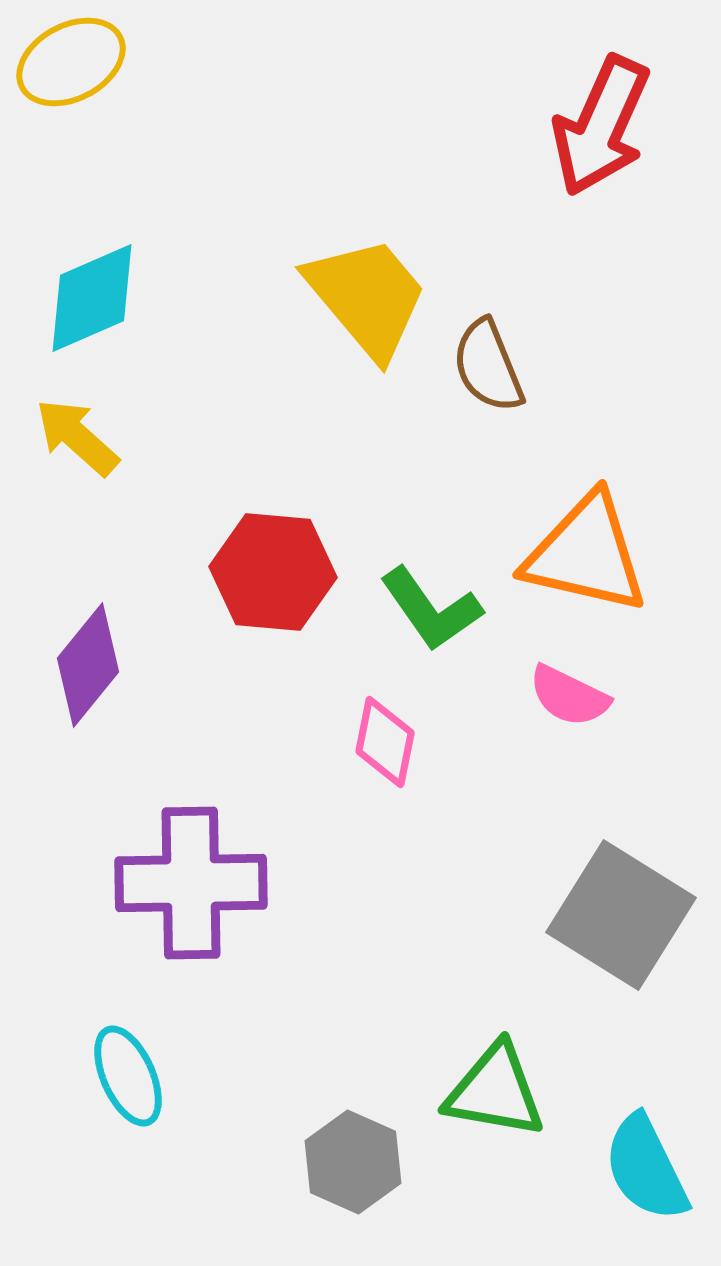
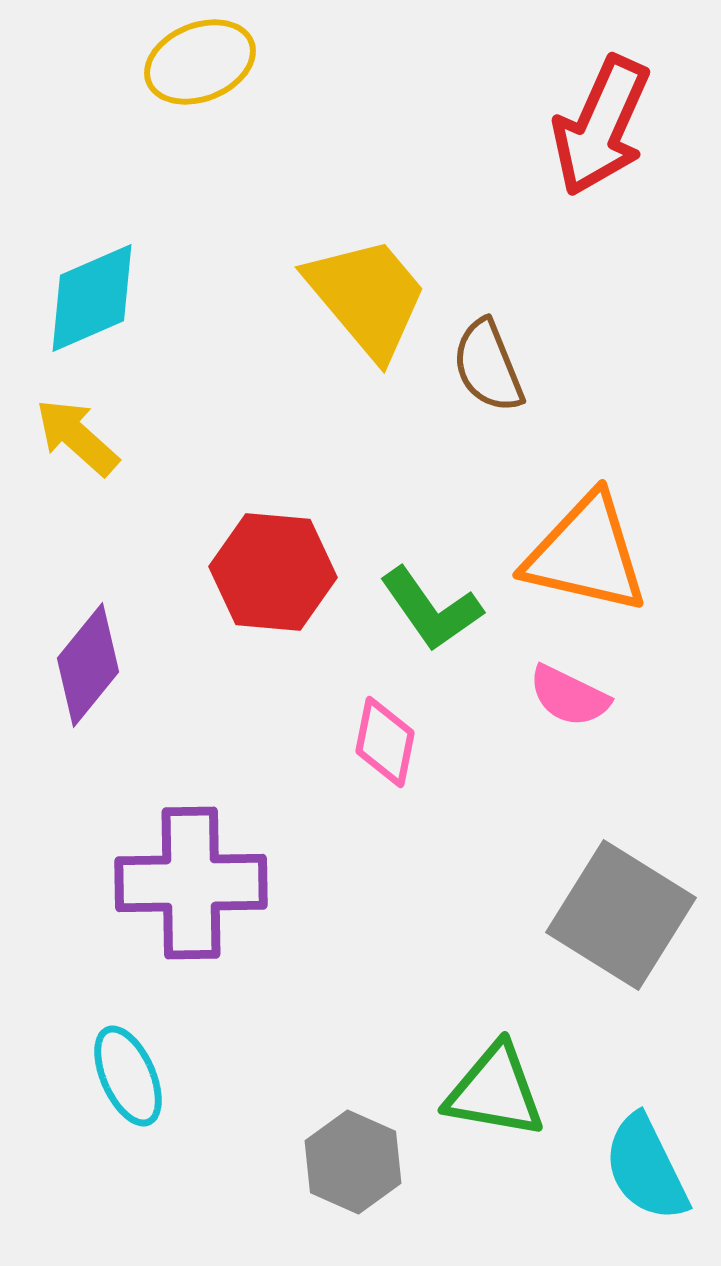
yellow ellipse: moved 129 px right; rotated 6 degrees clockwise
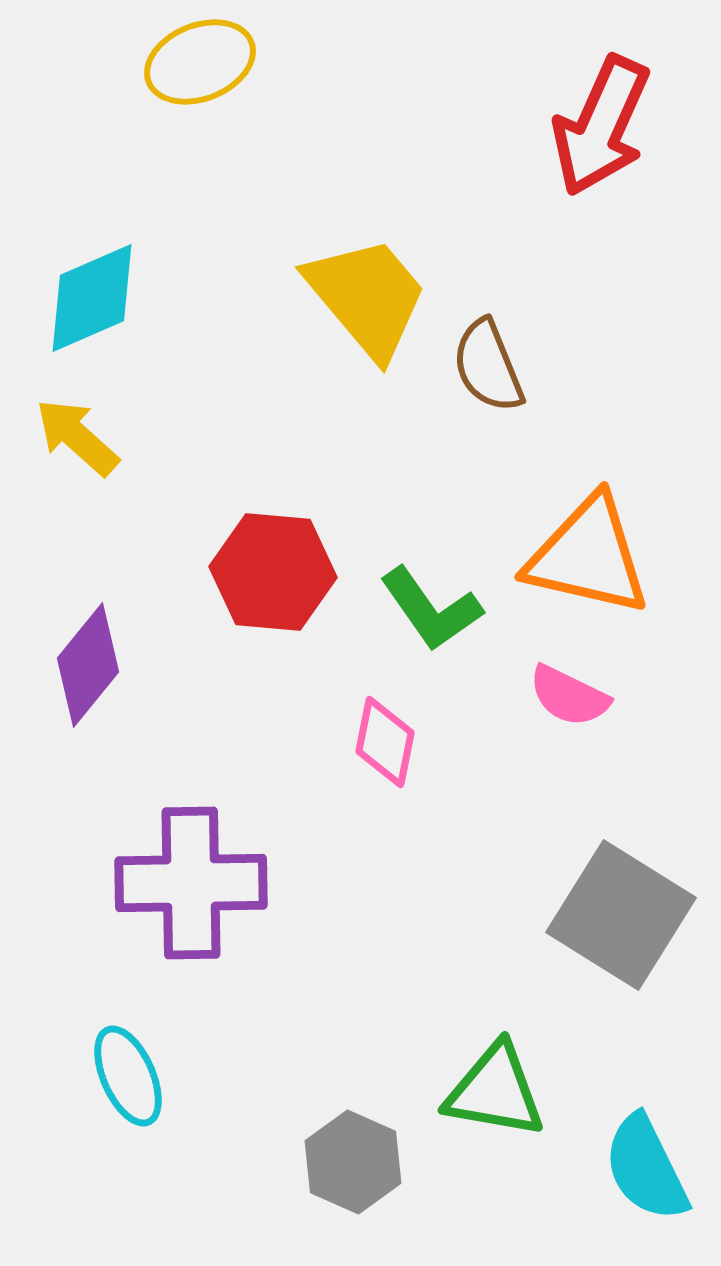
orange triangle: moved 2 px right, 2 px down
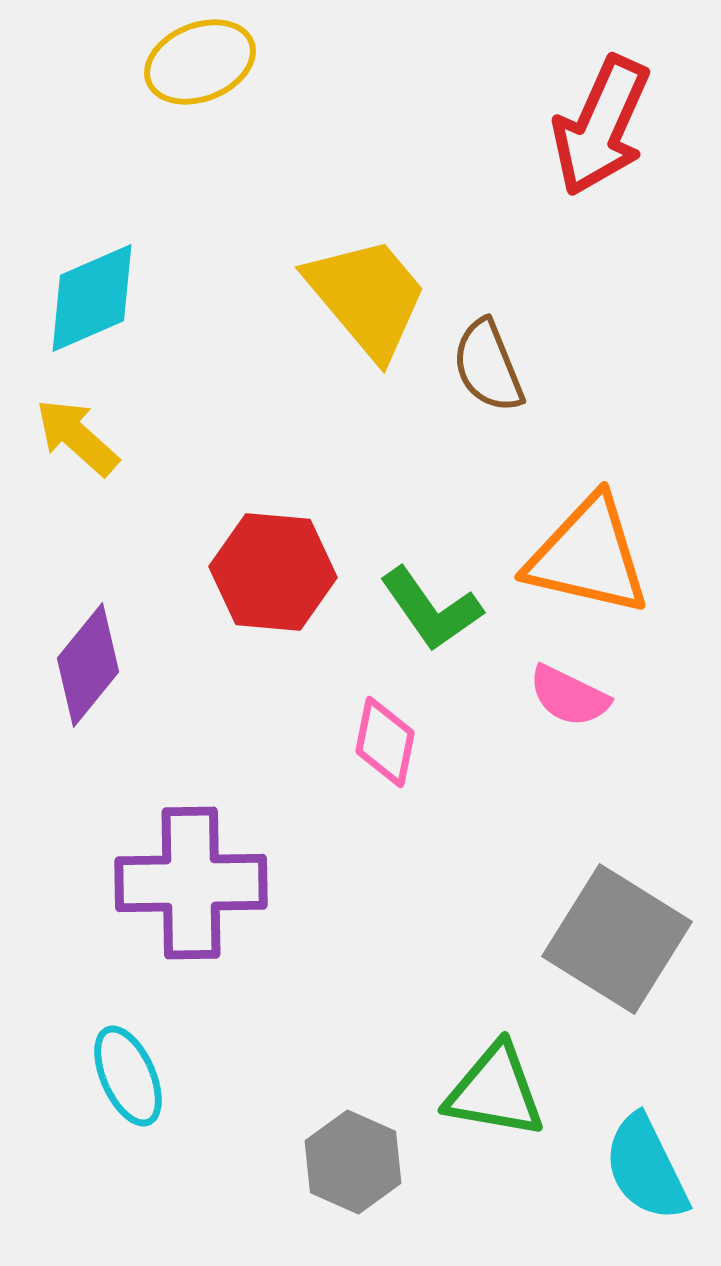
gray square: moved 4 px left, 24 px down
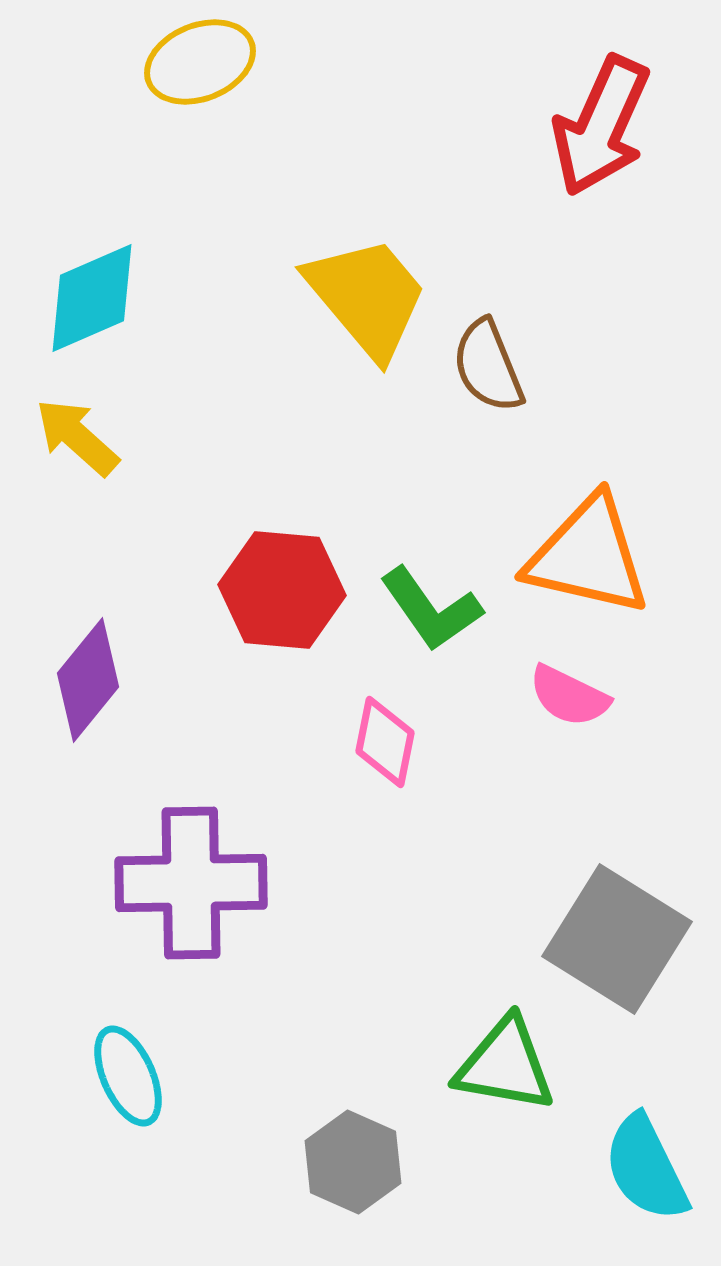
red hexagon: moved 9 px right, 18 px down
purple diamond: moved 15 px down
green triangle: moved 10 px right, 26 px up
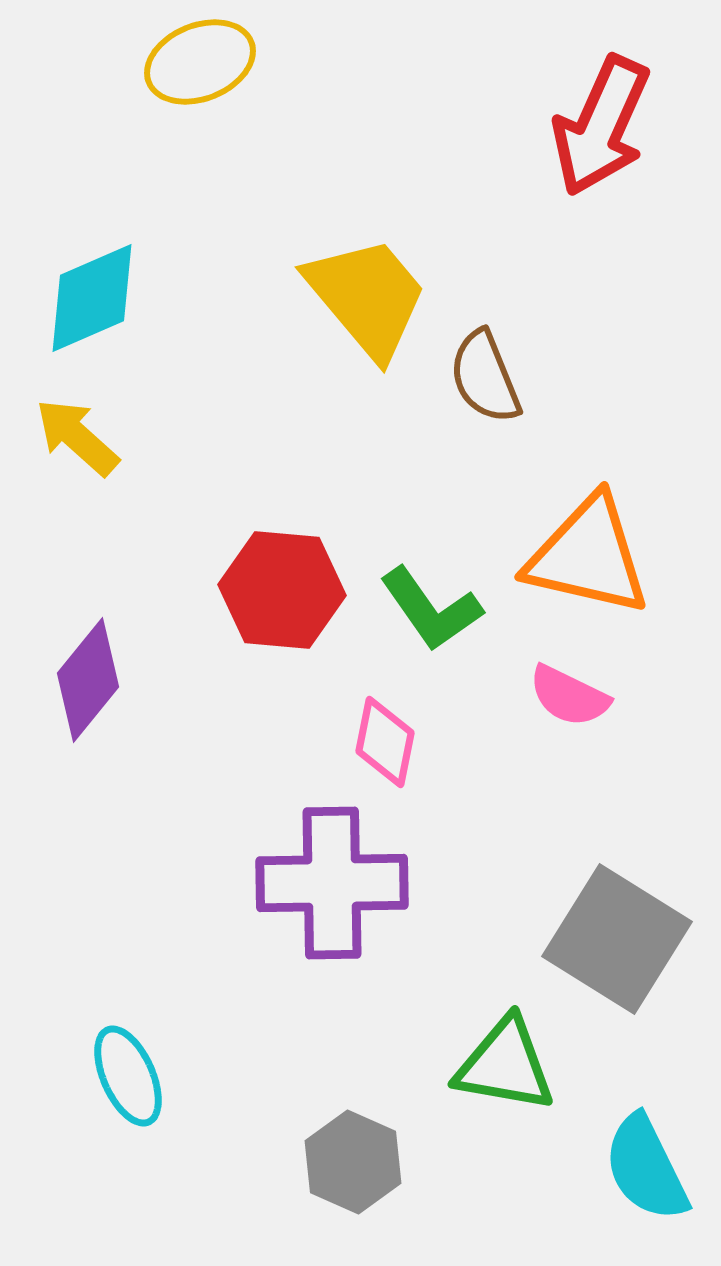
brown semicircle: moved 3 px left, 11 px down
purple cross: moved 141 px right
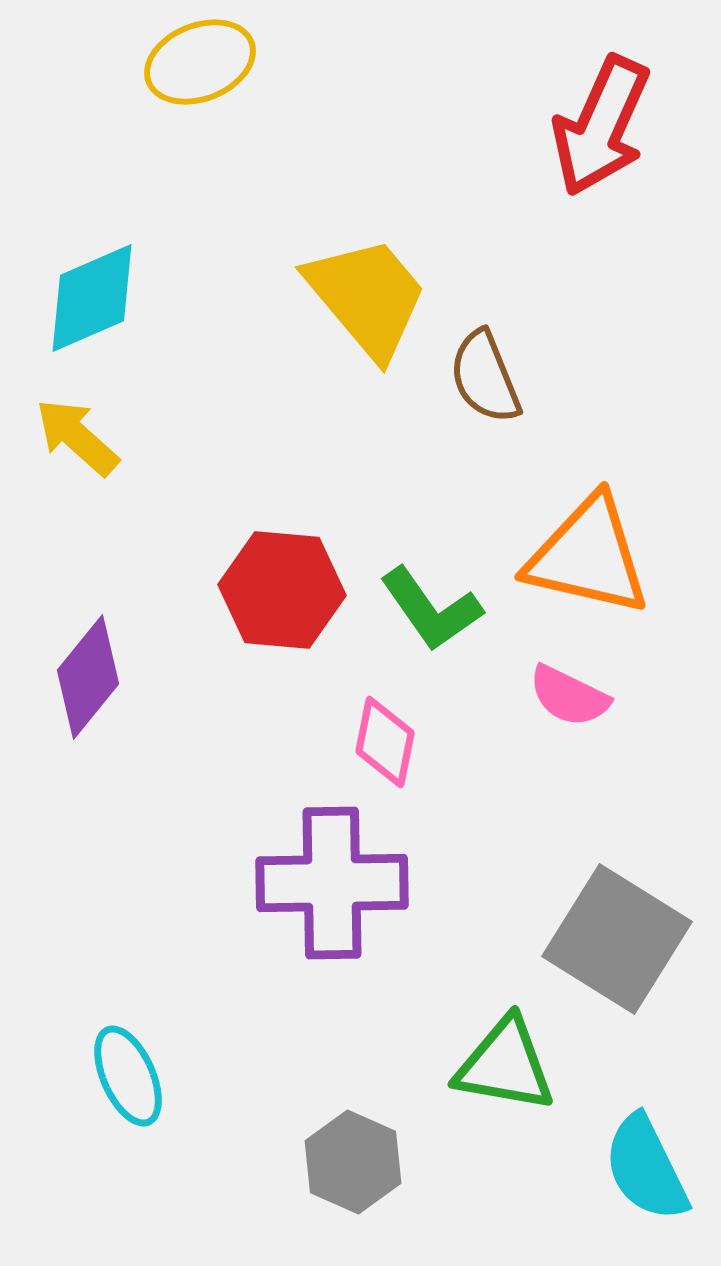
purple diamond: moved 3 px up
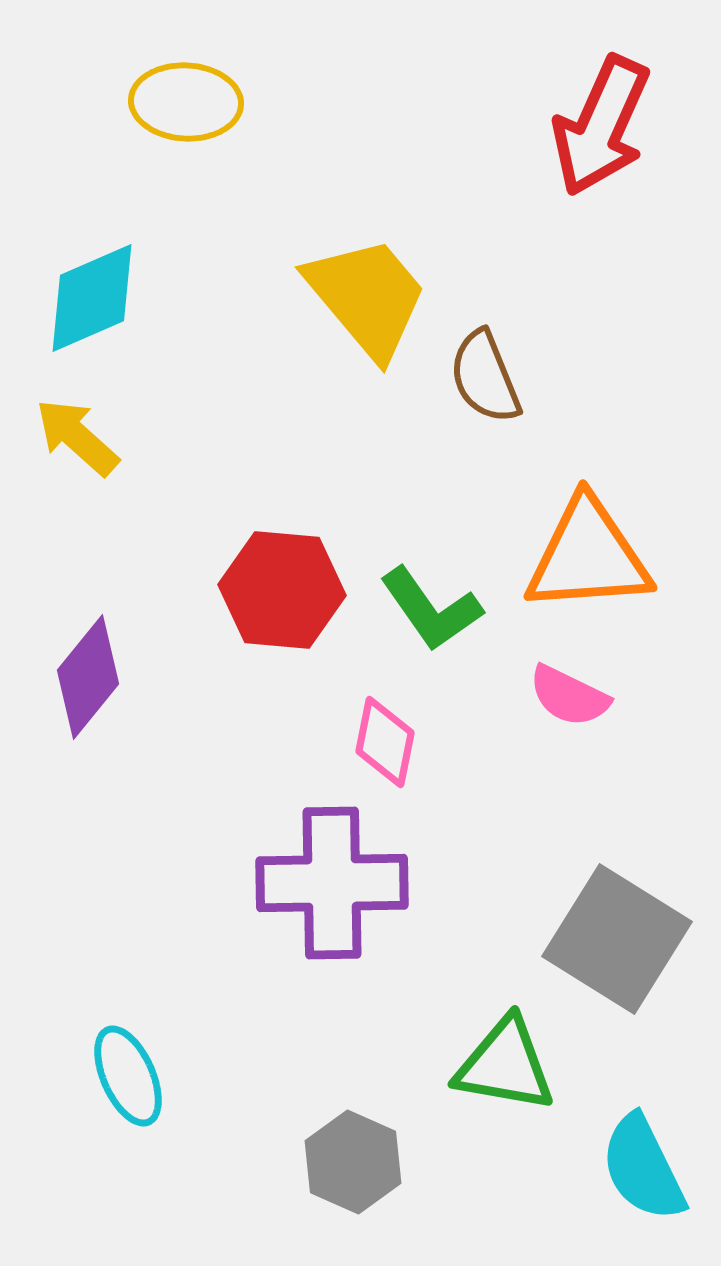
yellow ellipse: moved 14 px left, 40 px down; rotated 25 degrees clockwise
orange triangle: rotated 17 degrees counterclockwise
cyan semicircle: moved 3 px left
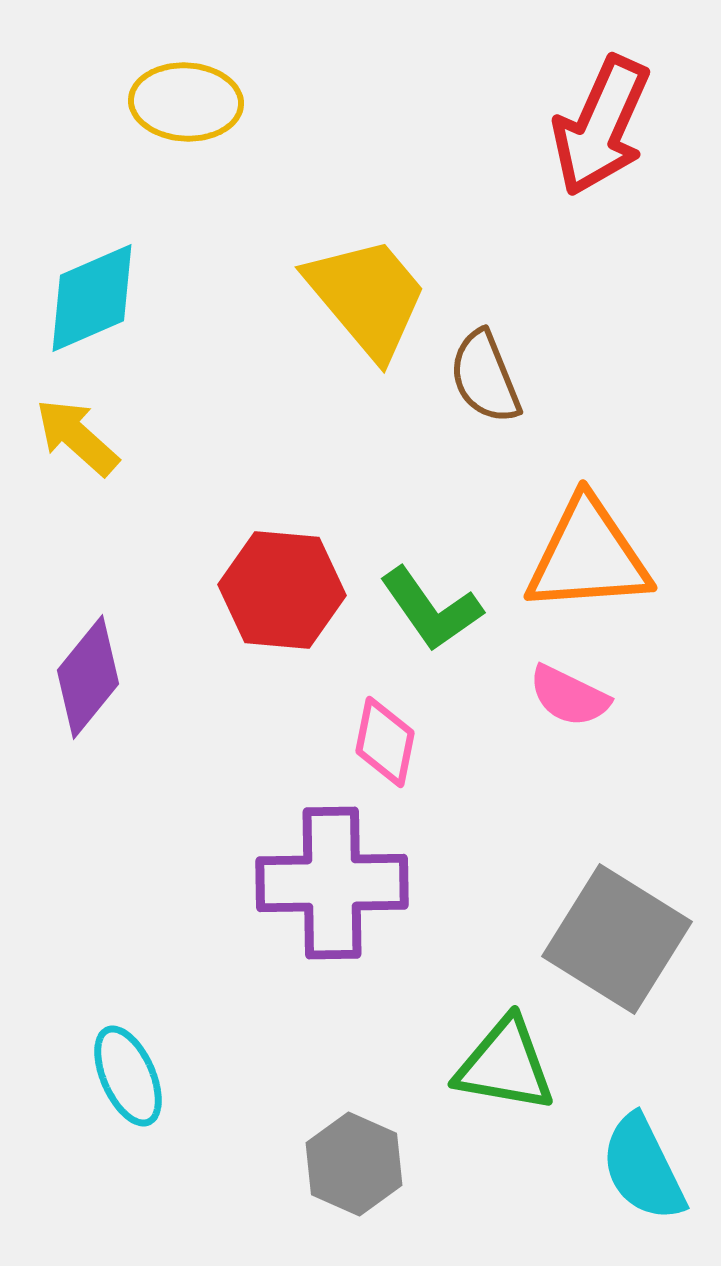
gray hexagon: moved 1 px right, 2 px down
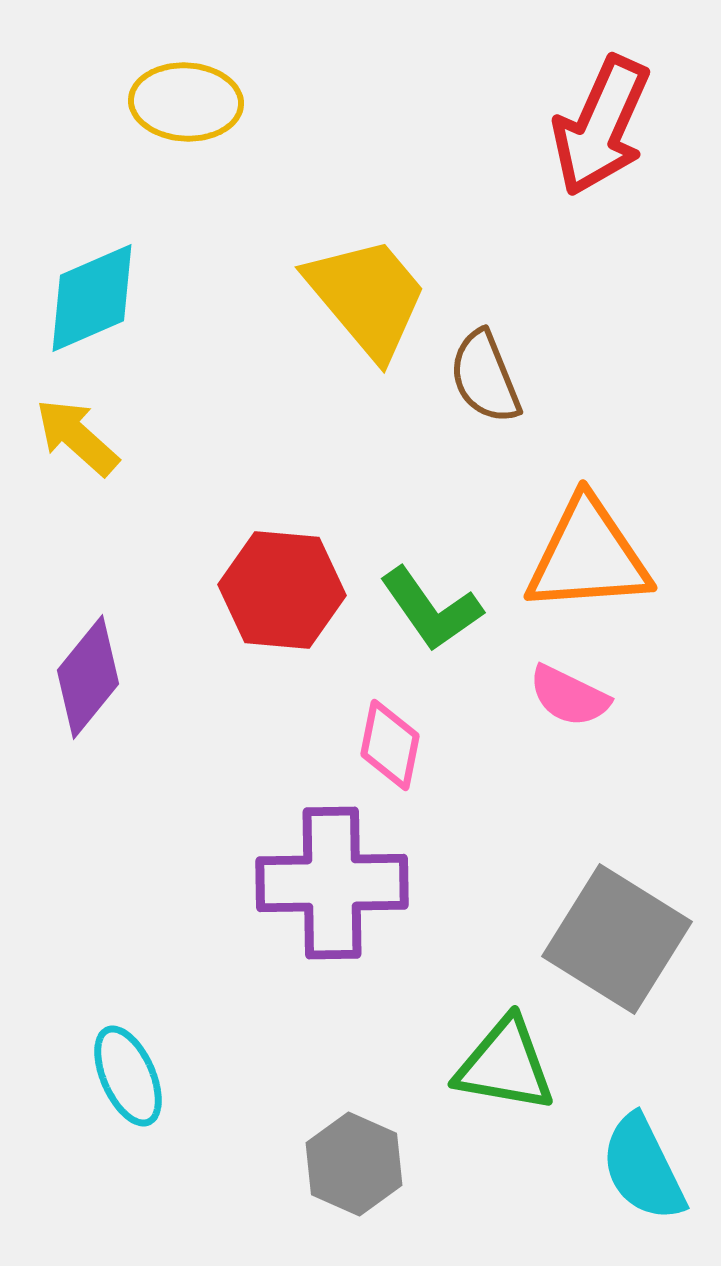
pink diamond: moved 5 px right, 3 px down
